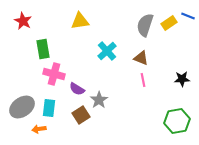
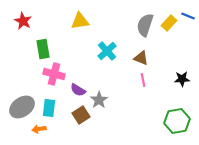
yellow rectangle: rotated 14 degrees counterclockwise
purple semicircle: moved 1 px right, 1 px down
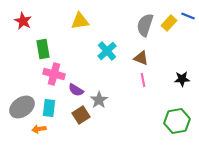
purple semicircle: moved 2 px left
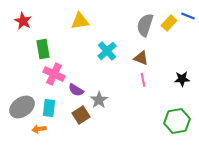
pink cross: rotated 10 degrees clockwise
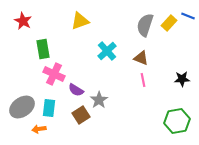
yellow triangle: rotated 12 degrees counterclockwise
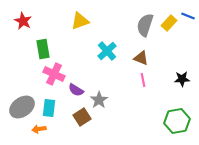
brown square: moved 1 px right, 2 px down
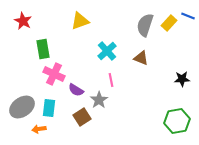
pink line: moved 32 px left
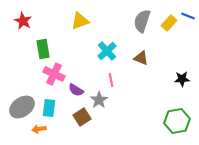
gray semicircle: moved 3 px left, 4 px up
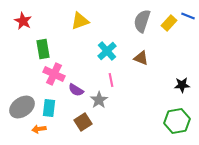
black star: moved 6 px down
brown square: moved 1 px right, 5 px down
